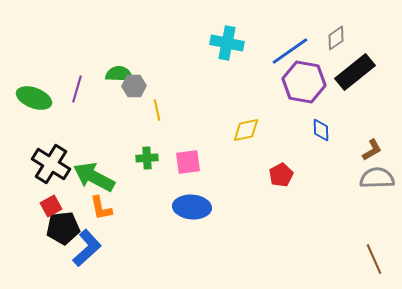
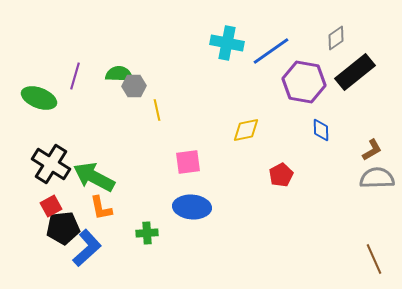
blue line: moved 19 px left
purple line: moved 2 px left, 13 px up
green ellipse: moved 5 px right
green cross: moved 75 px down
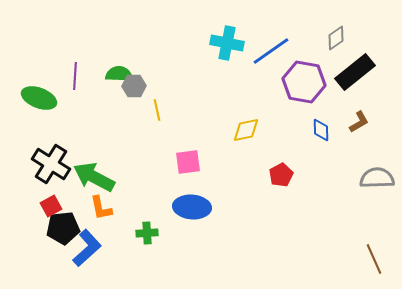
purple line: rotated 12 degrees counterclockwise
brown L-shape: moved 13 px left, 28 px up
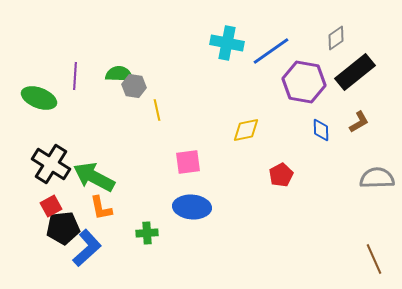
gray hexagon: rotated 10 degrees clockwise
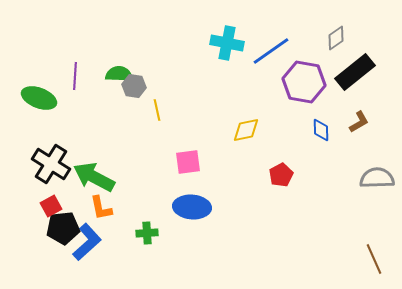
blue L-shape: moved 6 px up
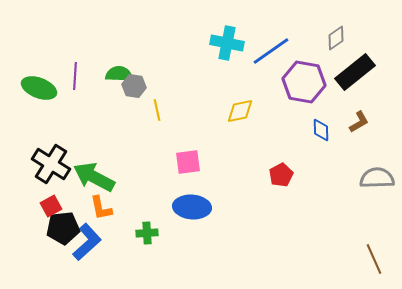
green ellipse: moved 10 px up
yellow diamond: moved 6 px left, 19 px up
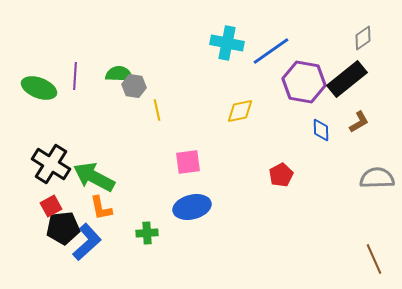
gray diamond: moved 27 px right
black rectangle: moved 8 px left, 7 px down
blue ellipse: rotated 18 degrees counterclockwise
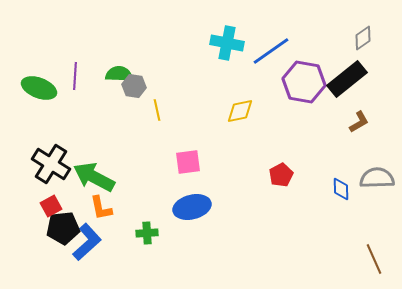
blue diamond: moved 20 px right, 59 px down
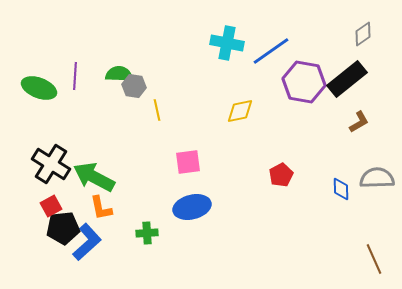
gray diamond: moved 4 px up
